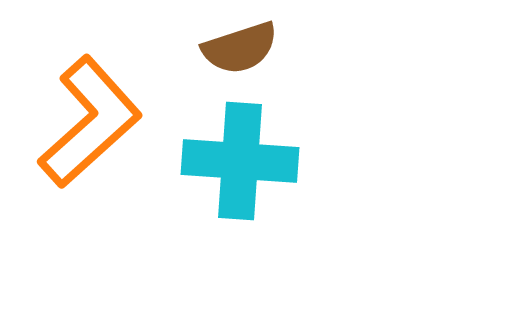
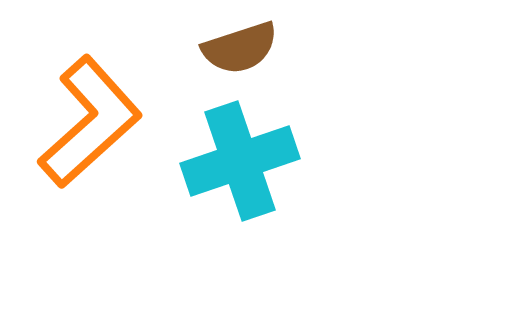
cyan cross: rotated 23 degrees counterclockwise
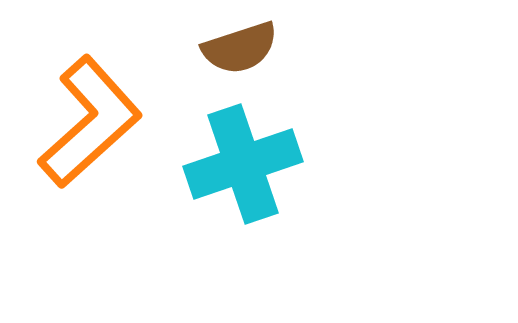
cyan cross: moved 3 px right, 3 px down
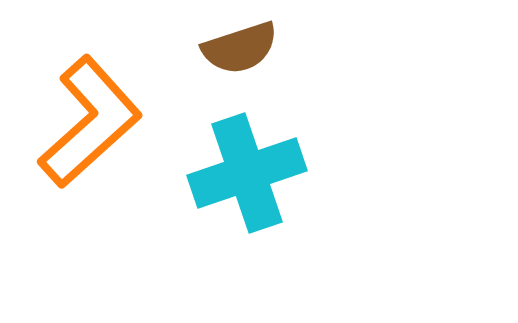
cyan cross: moved 4 px right, 9 px down
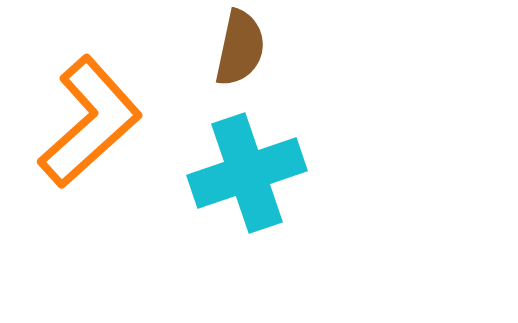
brown semicircle: rotated 60 degrees counterclockwise
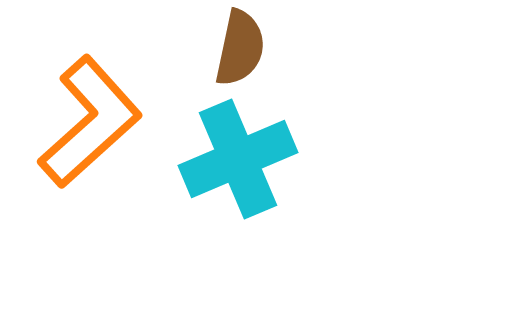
cyan cross: moved 9 px left, 14 px up; rotated 4 degrees counterclockwise
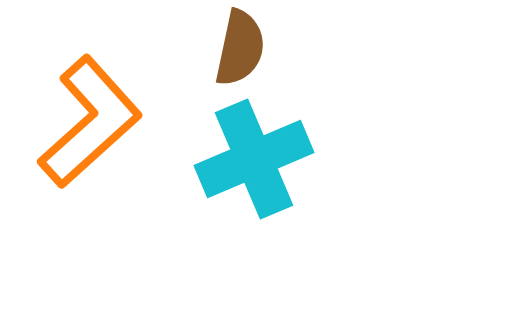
cyan cross: moved 16 px right
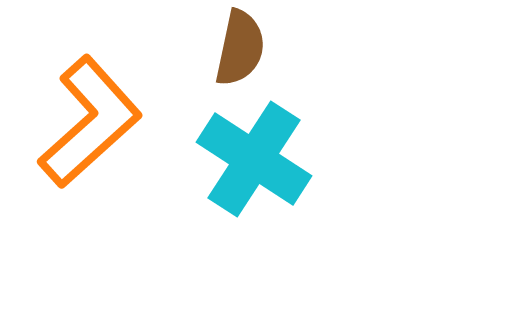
cyan cross: rotated 34 degrees counterclockwise
